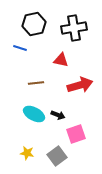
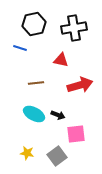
pink square: rotated 12 degrees clockwise
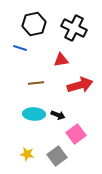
black cross: rotated 35 degrees clockwise
red triangle: rotated 21 degrees counterclockwise
cyan ellipse: rotated 25 degrees counterclockwise
pink square: rotated 30 degrees counterclockwise
yellow star: moved 1 px down
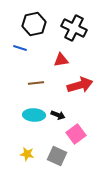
cyan ellipse: moved 1 px down
gray square: rotated 30 degrees counterclockwise
